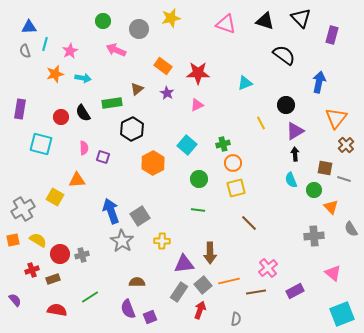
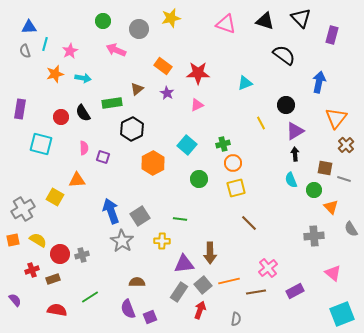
green line at (198, 210): moved 18 px left, 9 px down
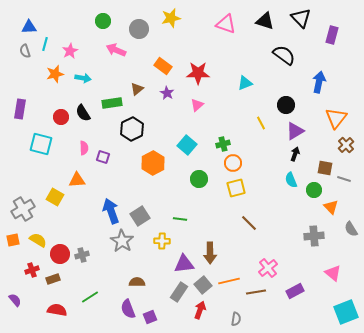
pink triangle at (197, 105): rotated 16 degrees counterclockwise
black arrow at (295, 154): rotated 24 degrees clockwise
cyan square at (342, 314): moved 4 px right, 2 px up
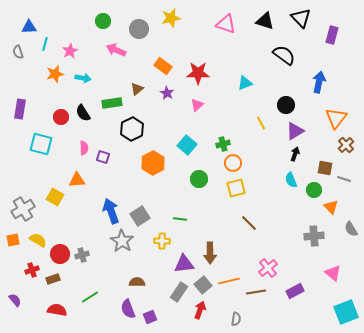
gray semicircle at (25, 51): moved 7 px left, 1 px down
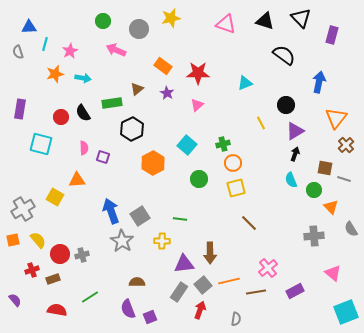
yellow semicircle at (38, 240): rotated 18 degrees clockwise
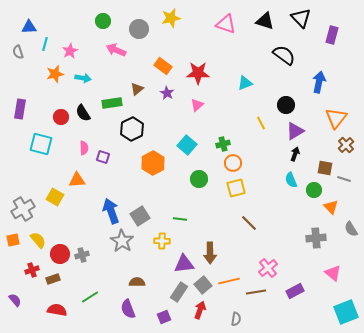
gray cross at (314, 236): moved 2 px right, 2 px down
purple square at (150, 317): moved 14 px right
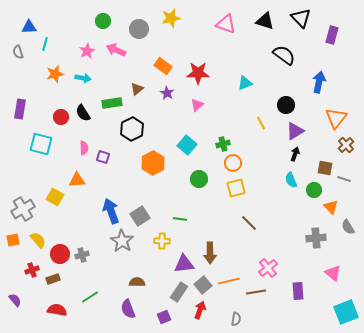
pink star at (70, 51): moved 17 px right
gray semicircle at (351, 229): moved 3 px left, 2 px up
purple rectangle at (295, 291): moved 3 px right; rotated 66 degrees counterclockwise
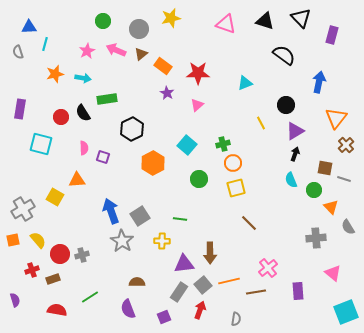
brown triangle at (137, 89): moved 4 px right, 35 px up
green rectangle at (112, 103): moved 5 px left, 4 px up
purple semicircle at (15, 300): rotated 24 degrees clockwise
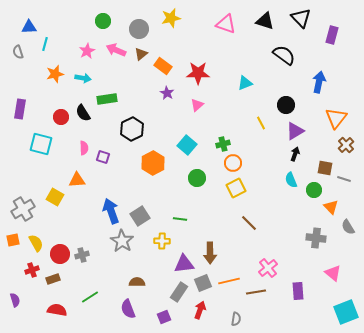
green circle at (199, 179): moved 2 px left, 1 px up
yellow square at (236, 188): rotated 12 degrees counterclockwise
gray cross at (316, 238): rotated 12 degrees clockwise
yellow semicircle at (38, 240): moved 2 px left, 3 px down; rotated 12 degrees clockwise
gray square at (203, 285): moved 2 px up; rotated 18 degrees clockwise
